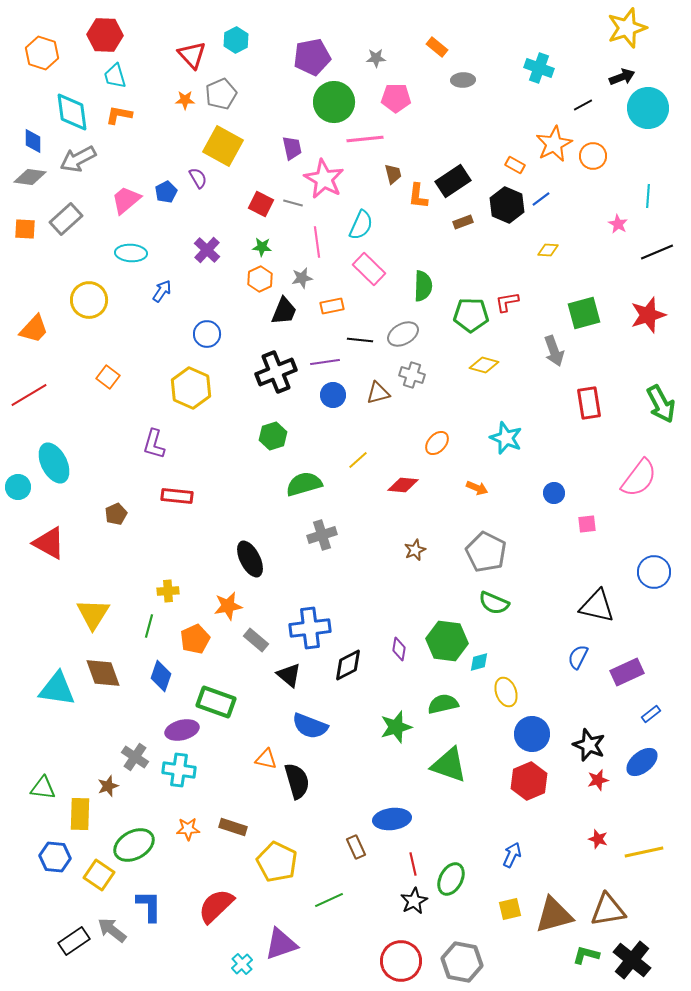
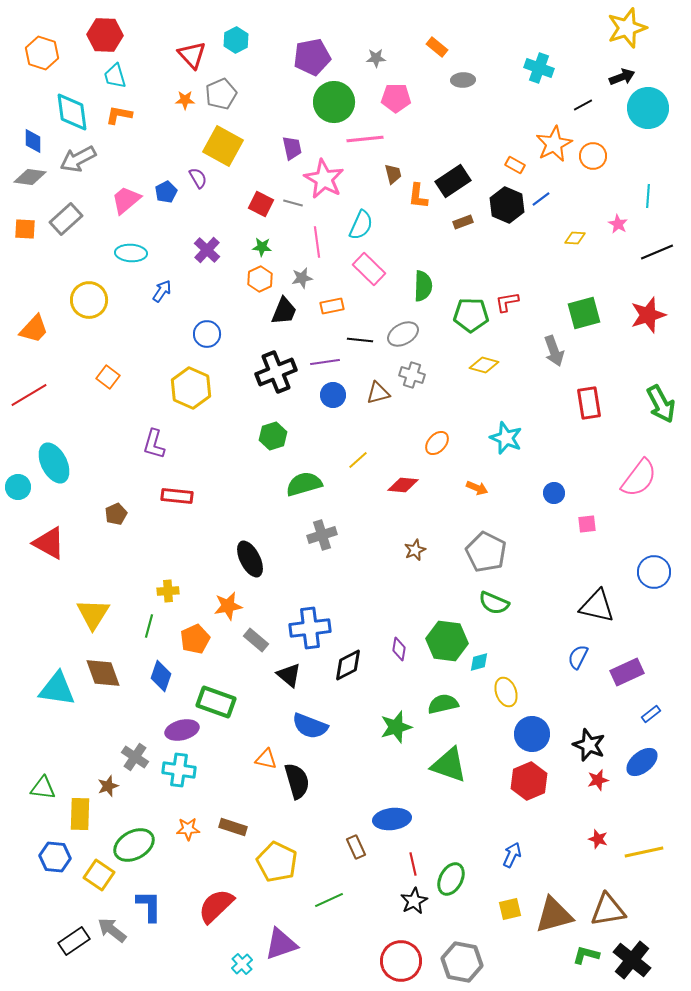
yellow diamond at (548, 250): moved 27 px right, 12 px up
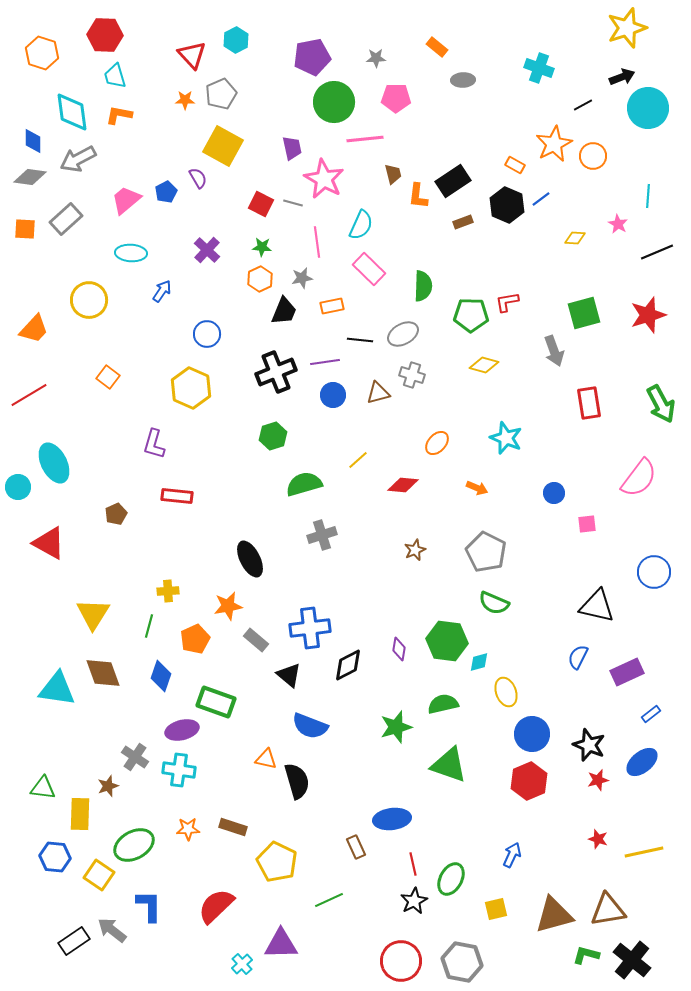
yellow square at (510, 909): moved 14 px left
purple triangle at (281, 944): rotated 18 degrees clockwise
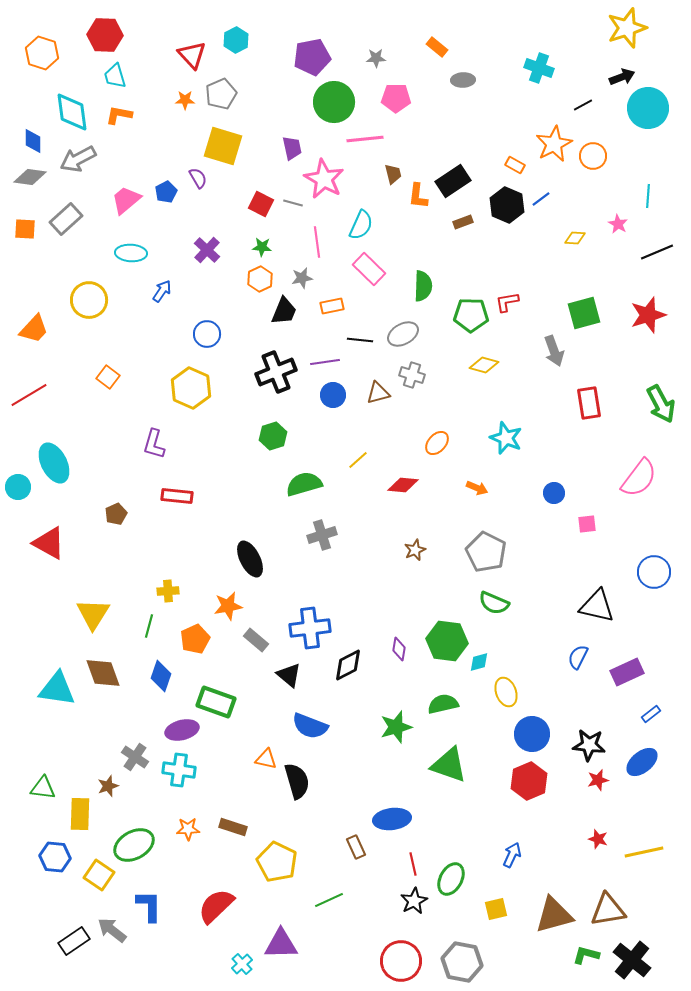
yellow square at (223, 146): rotated 12 degrees counterclockwise
black star at (589, 745): rotated 16 degrees counterclockwise
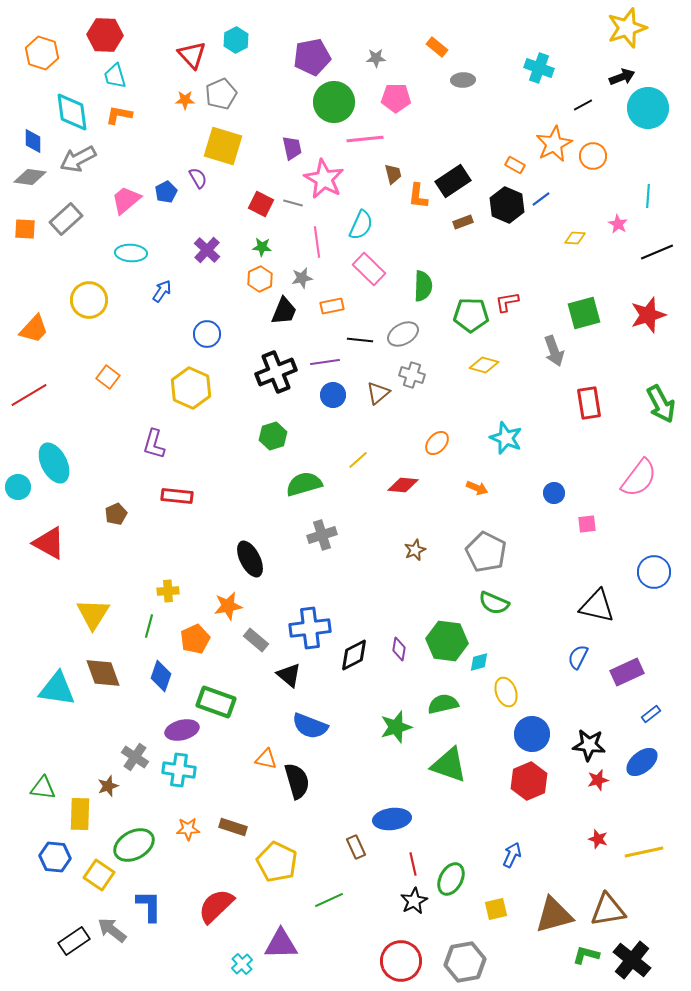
brown triangle at (378, 393): rotated 25 degrees counterclockwise
black diamond at (348, 665): moved 6 px right, 10 px up
gray hexagon at (462, 962): moved 3 px right; rotated 21 degrees counterclockwise
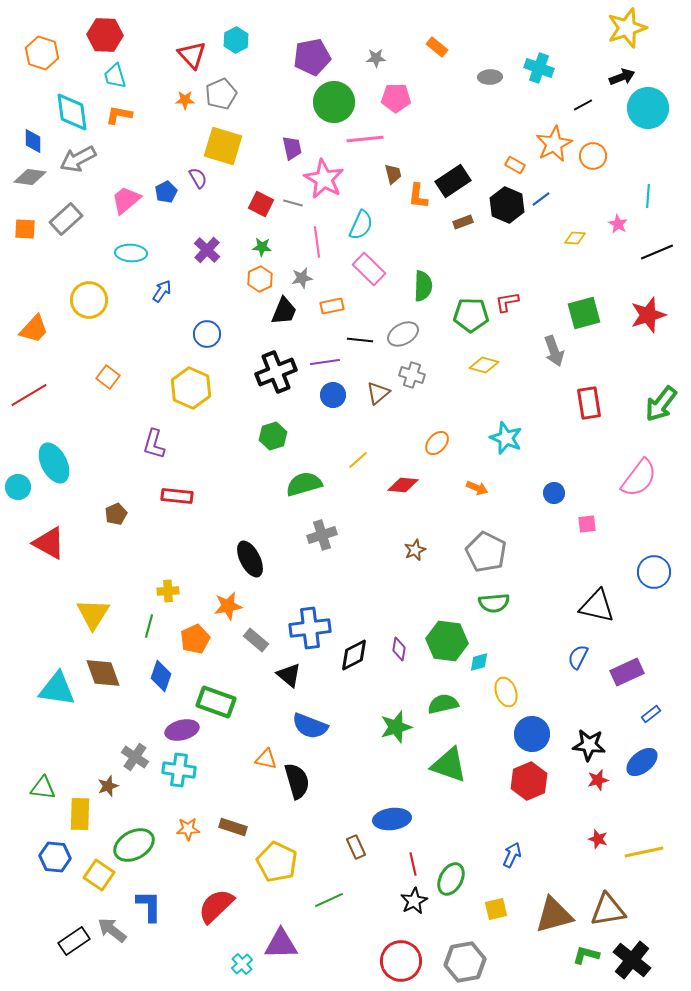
gray ellipse at (463, 80): moved 27 px right, 3 px up
green arrow at (661, 404): rotated 66 degrees clockwise
green semicircle at (494, 603): rotated 28 degrees counterclockwise
